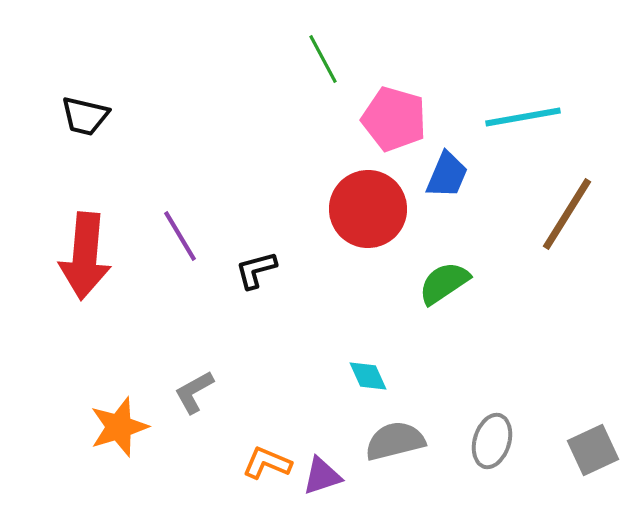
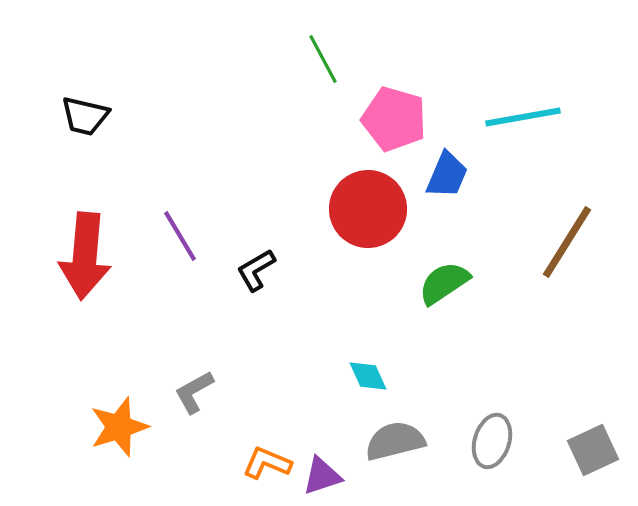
brown line: moved 28 px down
black L-shape: rotated 15 degrees counterclockwise
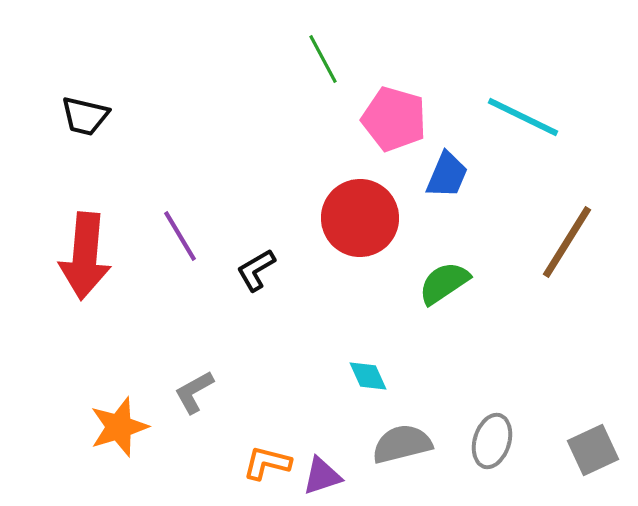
cyan line: rotated 36 degrees clockwise
red circle: moved 8 px left, 9 px down
gray semicircle: moved 7 px right, 3 px down
orange L-shape: rotated 9 degrees counterclockwise
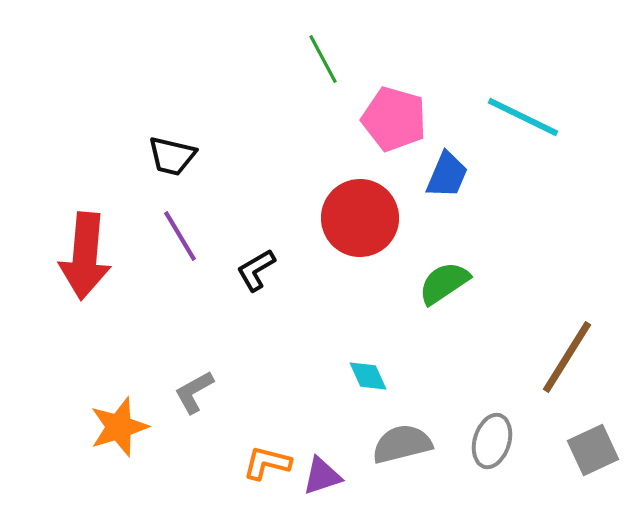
black trapezoid: moved 87 px right, 40 px down
brown line: moved 115 px down
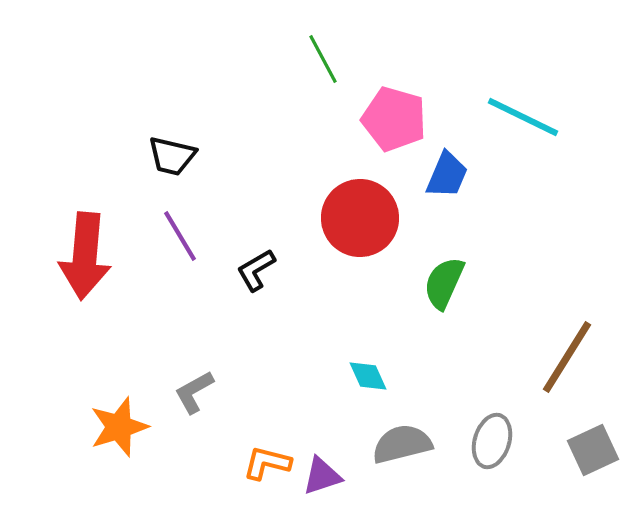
green semicircle: rotated 32 degrees counterclockwise
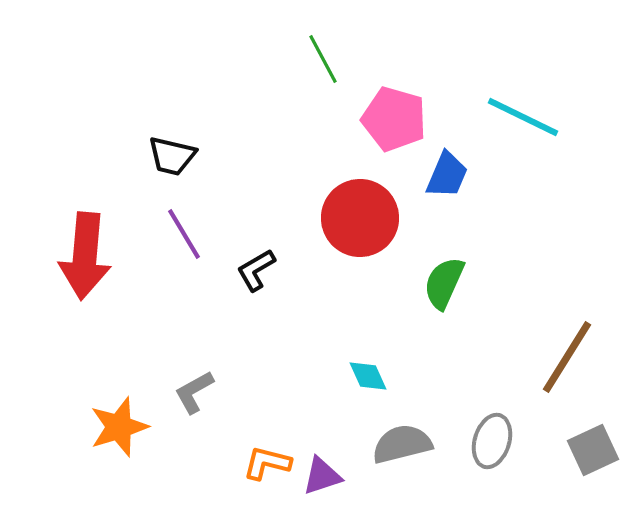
purple line: moved 4 px right, 2 px up
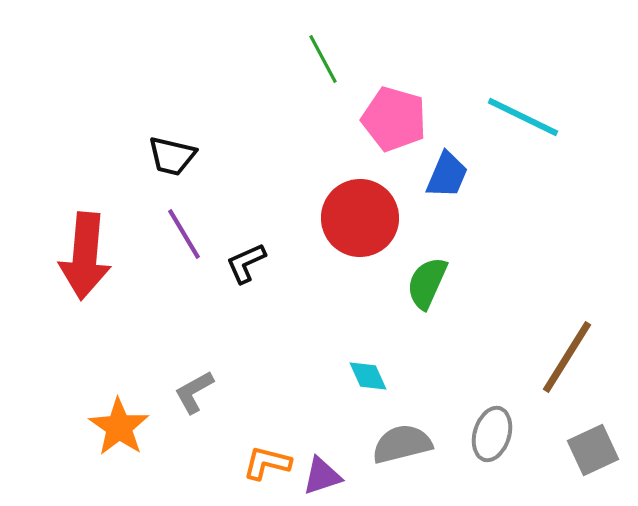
black L-shape: moved 10 px left, 7 px up; rotated 6 degrees clockwise
green semicircle: moved 17 px left
orange star: rotated 20 degrees counterclockwise
gray ellipse: moved 7 px up
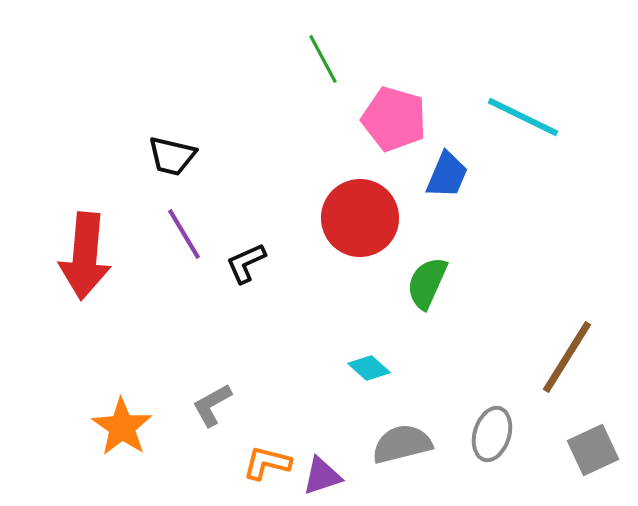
cyan diamond: moved 1 px right, 8 px up; rotated 24 degrees counterclockwise
gray L-shape: moved 18 px right, 13 px down
orange star: moved 3 px right
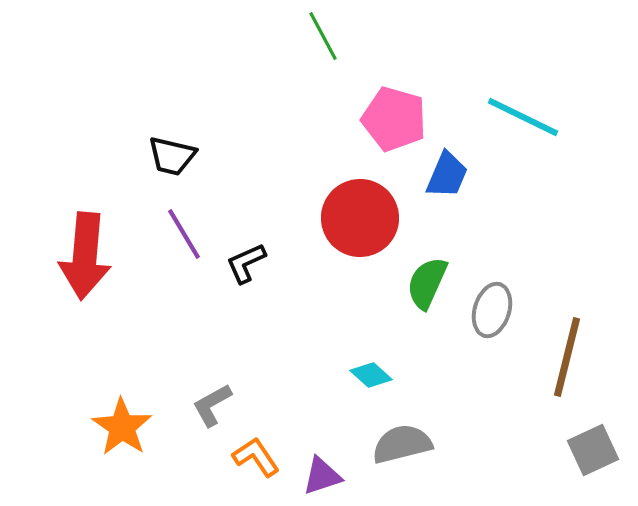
green line: moved 23 px up
brown line: rotated 18 degrees counterclockwise
cyan diamond: moved 2 px right, 7 px down
gray ellipse: moved 124 px up
orange L-shape: moved 11 px left, 6 px up; rotated 42 degrees clockwise
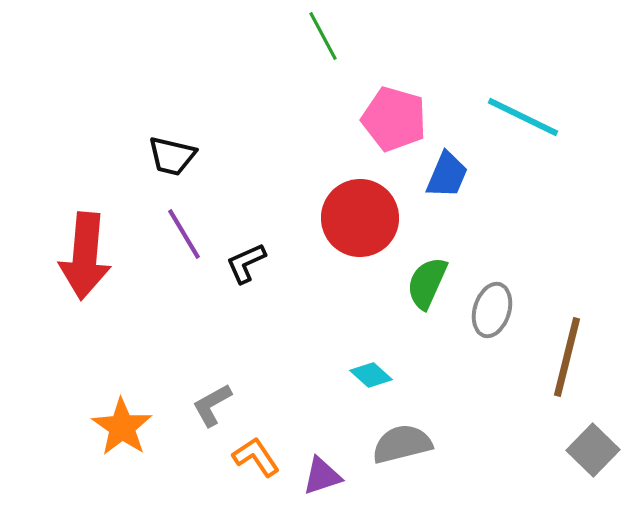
gray square: rotated 21 degrees counterclockwise
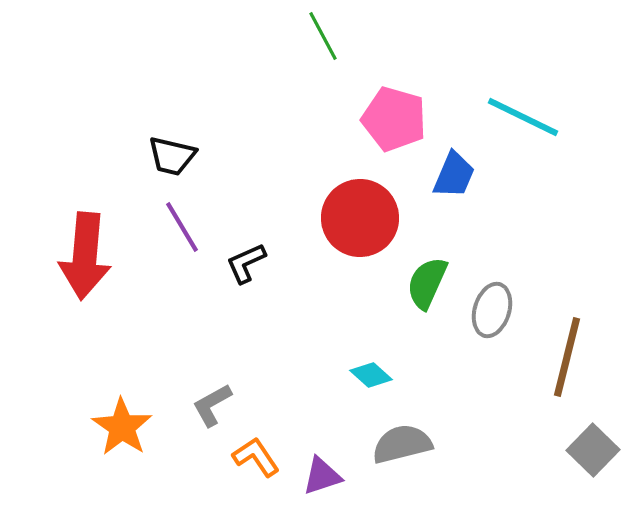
blue trapezoid: moved 7 px right
purple line: moved 2 px left, 7 px up
